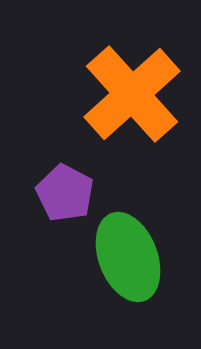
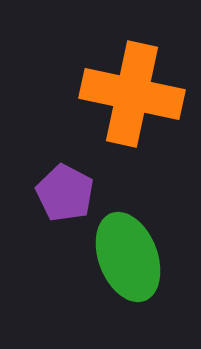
orange cross: rotated 36 degrees counterclockwise
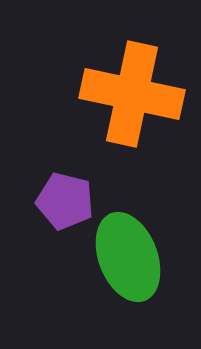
purple pentagon: moved 8 px down; rotated 14 degrees counterclockwise
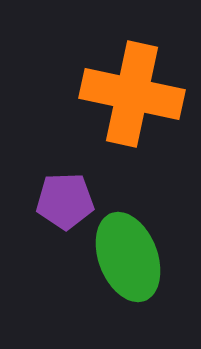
purple pentagon: rotated 16 degrees counterclockwise
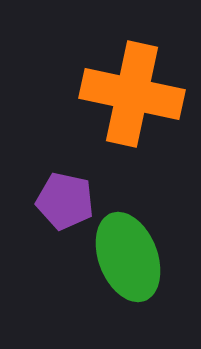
purple pentagon: rotated 14 degrees clockwise
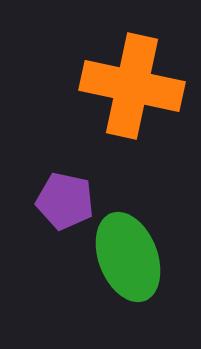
orange cross: moved 8 px up
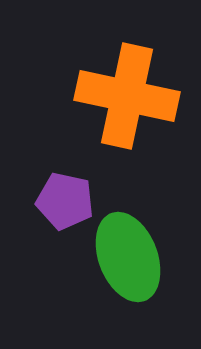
orange cross: moved 5 px left, 10 px down
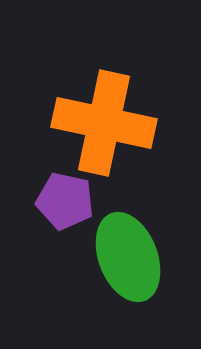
orange cross: moved 23 px left, 27 px down
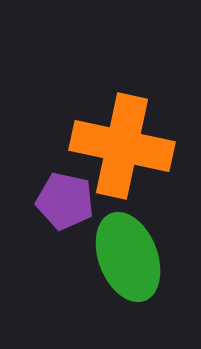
orange cross: moved 18 px right, 23 px down
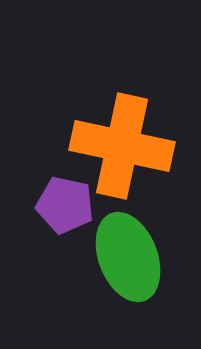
purple pentagon: moved 4 px down
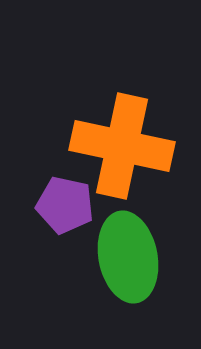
green ellipse: rotated 10 degrees clockwise
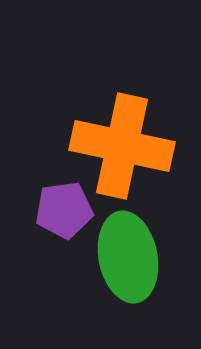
purple pentagon: moved 1 px left, 5 px down; rotated 20 degrees counterclockwise
